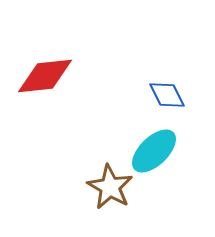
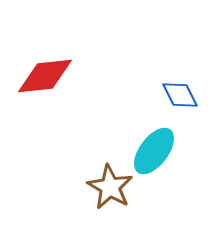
blue diamond: moved 13 px right
cyan ellipse: rotated 9 degrees counterclockwise
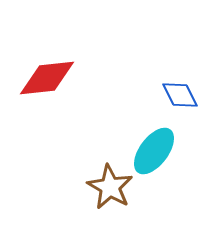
red diamond: moved 2 px right, 2 px down
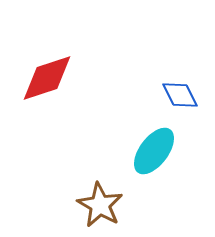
red diamond: rotated 12 degrees counterclockwise
brown star: moved 10 px left, 18 px down
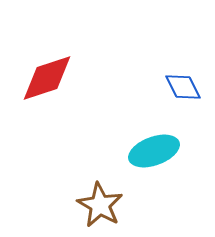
blue diamond: moved 3 px right, 8 px up
cyan ellipse: rotated 33 degrees clockwise
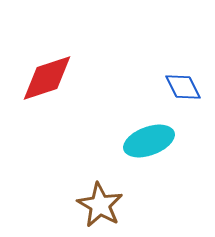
cyan ellipse: moved 5 px left, 10 px up
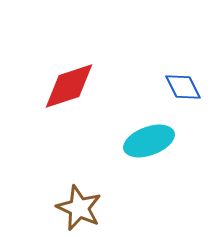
red diamond: moved 22 px right, 8 px down
brown star: moved 21 px left, 3 px down; rotated 6 degrees counterclockwise
